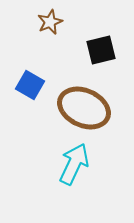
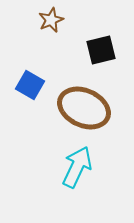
brown star: moved 1 px right, 2 px up
cyan arrow: moved 3 px right, 3 px down
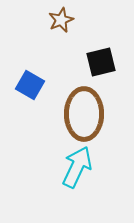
brown star: moved 10 px right
black square: moved 12 px down
brown ellipse: moved 6 px down; rotated 66 degrees clockwise
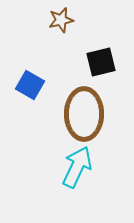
brown star: rotated 10 degrees clockwise
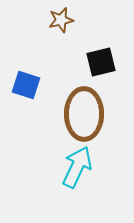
blue square: moved 4 px left; rotated 12 degrees counterclockwise
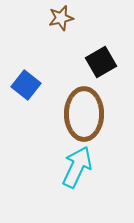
brown star: moved 2 px up
black square: rotated 16 degrees counterclockwise
blue square: rotated 20 degrees clockwise
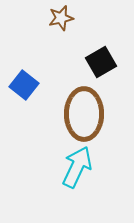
blue square: moved 2 px left
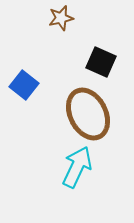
black square: rotated 36 degrees counterclockwise
brown ellipse: moved 4 px right; rotated 27 degrees counterclockwise
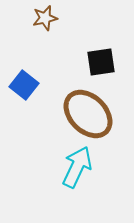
brown star: moved 16 px left
black square: rotated 32 degrees counterclockwise
brown ellipse: rotated 18 degrees counterclockwise
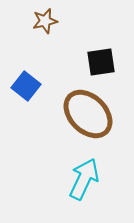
brown star: moved 3 px down
blue square: moved 2 px right, 1 px down
cyan arrow: moved 7 px right, 12 px down
